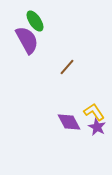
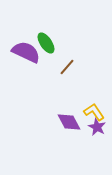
green ellipse: moved 11 px right, 22 px down
purple semicircle: moved 1 px left, 12 px down; rotated 36 degrees counterclockwise
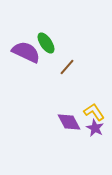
purple star: moved 2 px left, 1 px down
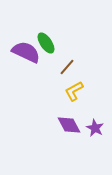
yellow L-shape: moved 20 px left, 21 px up; rotated 85 degrees counterclockwise
purple diamond: moved 3 px down
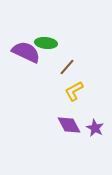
green ellipse: rotated 50 degrees counterclockwise
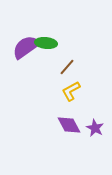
purple semicircle: moved 5 px up; rotated 60 degrees counterclockwise
yellow L-shape: moved 3 px left
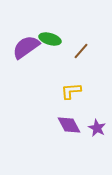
green ellipse: moved 4 px right, 4 px up; rotated 10 degrees clockwise
brown line: moved 14 px right, 16 px up
yellow L-shape: rotated 25 degrees clockwise
purple star: moved 2 px right
